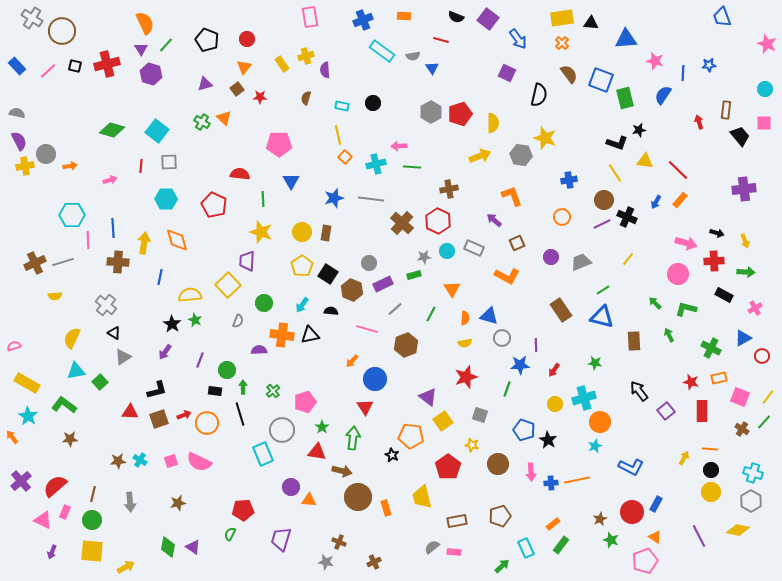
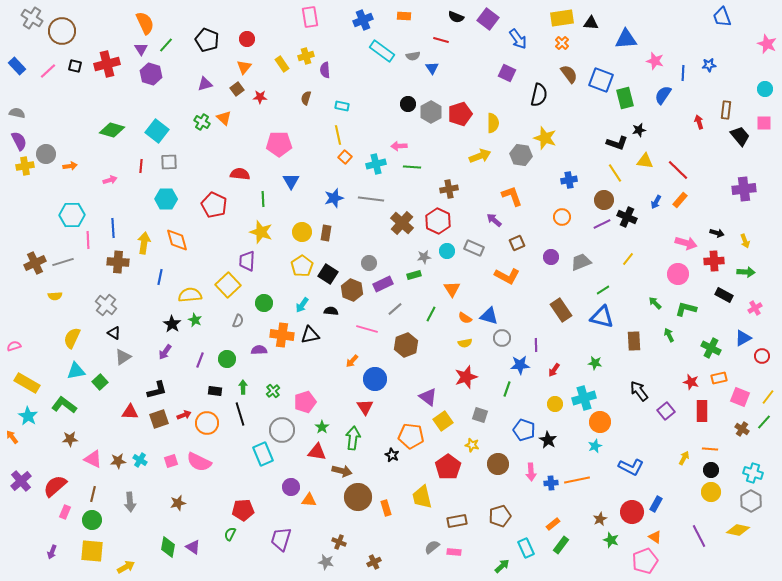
black circle at (373, 103): moved 35 px right, 1 px down
orange semicircle at (465, 318): rotated 120 degrees clockwise
green circle at (227, 370): moved 11 px up
pink triangle at (43, 520): moved 50 px right, 61 px up
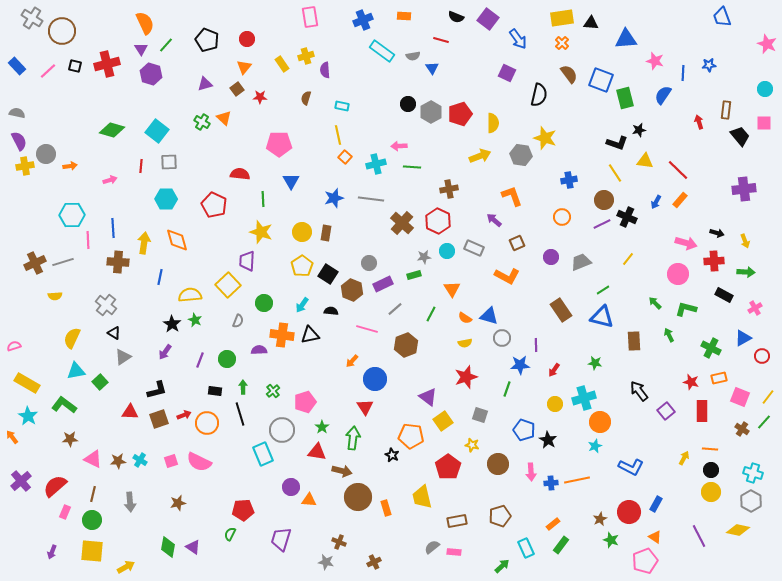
red circle at (632, 512): moved 3 px left
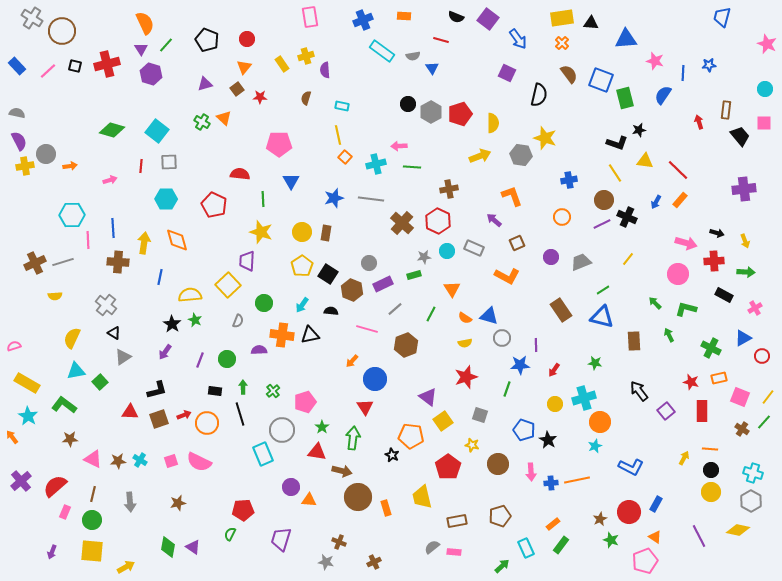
blue trapezoid at (722, 17): rotated 35 degrees clockwise
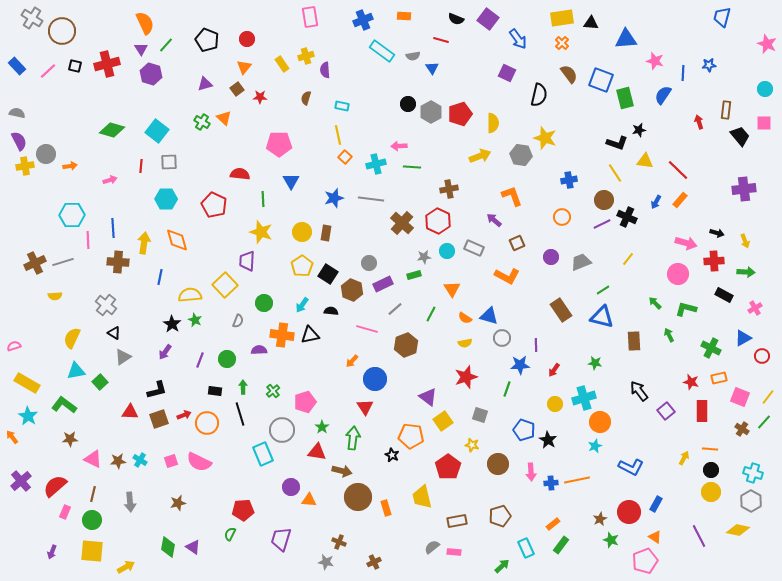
black semicircle at (456, 17): moved 2 px down
yellow square at (228, 285): moved 3 px left
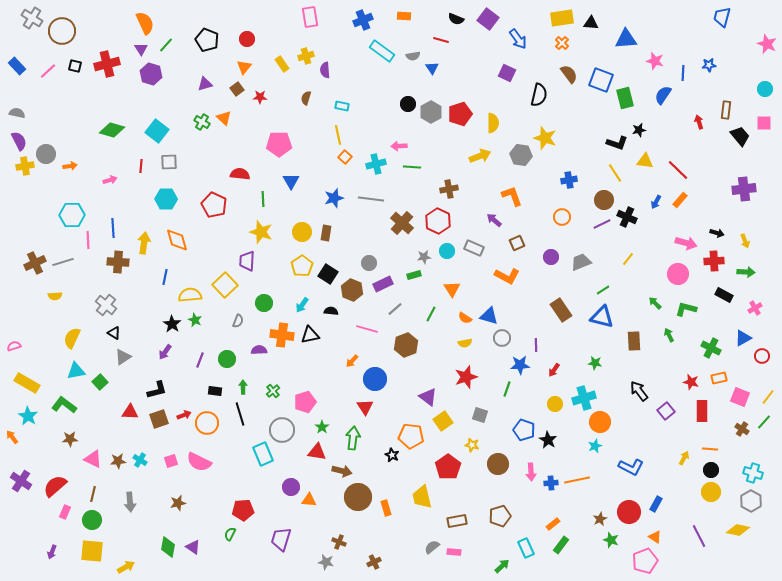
blue line at (160, 277): moved 5 px right
purple cross at (21, 481): rotated 15 degrees counterclockwise
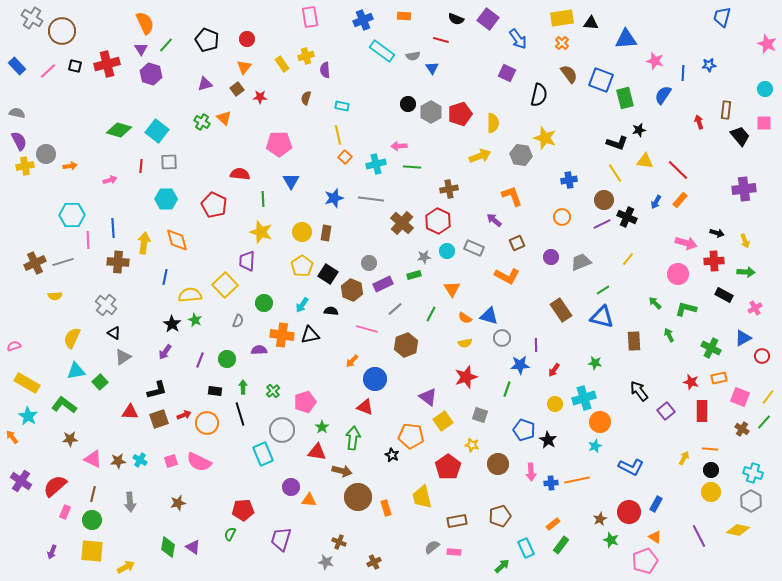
green diamond at (112, 130): moved 7 px right
red triangle at (365, 407): rotated 36 degrees counterclockwise
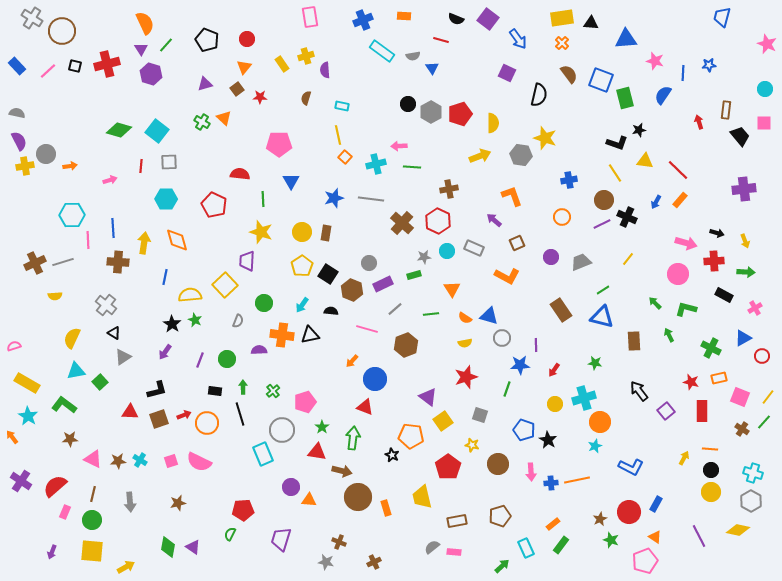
green line at (431, 314): rotated 56 degrees clockwise
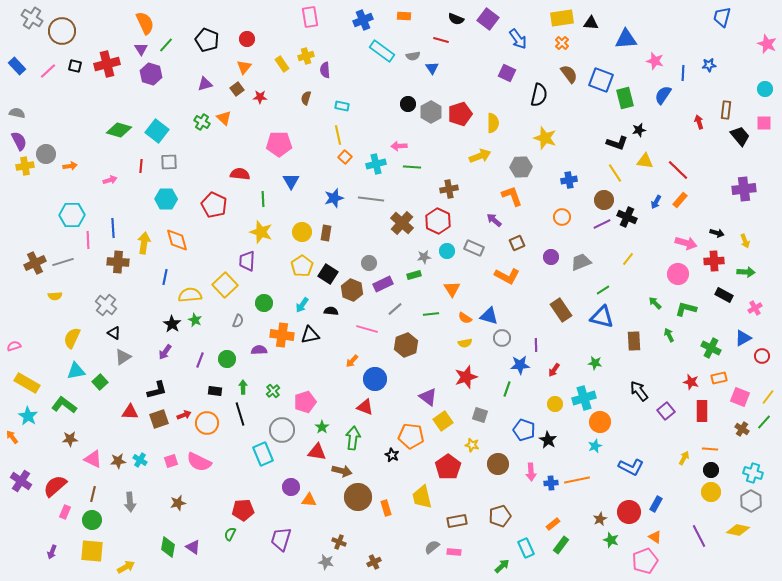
gray hexagon at (521, 155): moved 12 px down; rotated 10 degrees counterclockwise
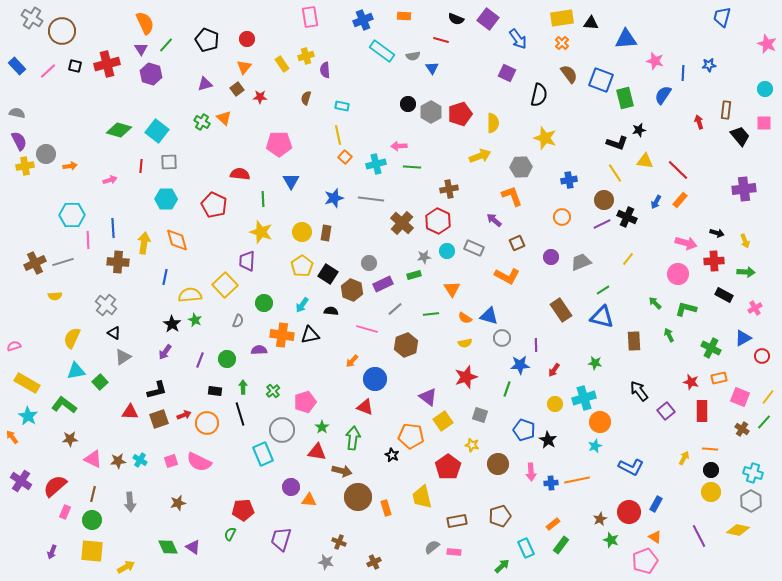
green diamond at (168, 547): rotated 35 degrees counterclockwise
